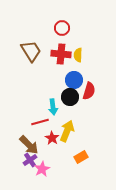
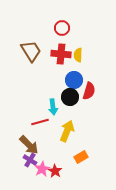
red star: moved 3 px right, 33 px down
purple cross: rotated 24 degrees counterclockwise
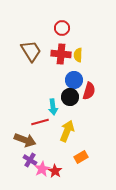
brown arrow: moved 4 px left, 5 px up; rotated 25 degrees counterclockwise
